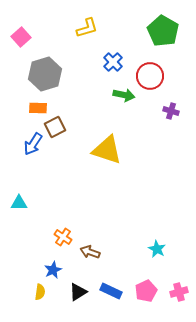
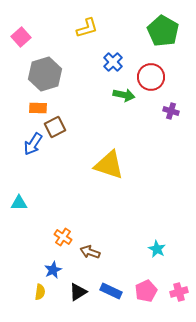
red circle: moved 1 px right, 1 px down
yellow triangle: moved 2 px right, 15 px down
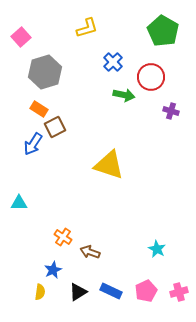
gray hexagon: moved 2 px up
orange rectangle: moved 1 px right, 1 px down; rotated 30 degrees clockwise
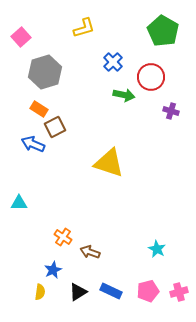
yellow L-shape: moved 3 px left
blue arrow: rotated 80 degrees clockwise
yellow triangle: moved 2 px up
pink pentagon: moved 2 px right; rotated 10 degrees clockwise
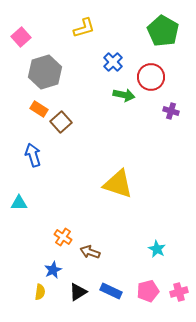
brown square: moved 6 px right, 5 px up; rotated 15 degrees counterclockwise
blue arrow: moved 11 px down; rotated 50 degrees clockwise
yellow triangle: moved 9 px right, 21 px down
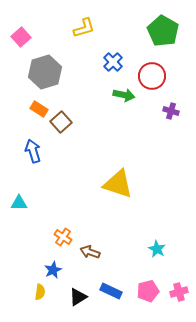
red circle: moved 1 px right, 1 px up
blue arrow: moved 4 px up
black triangle: moved 5 px down
